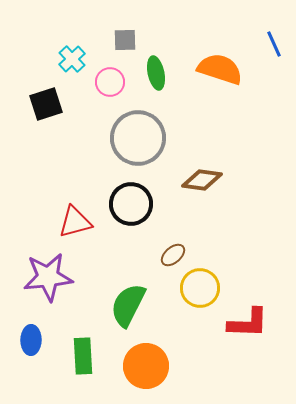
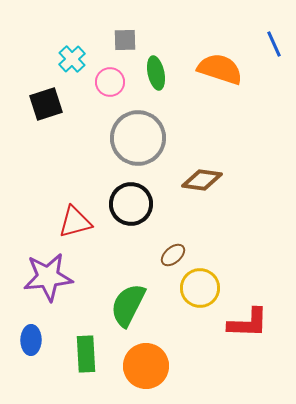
green rectangle: moved 3 px right, 2 px up
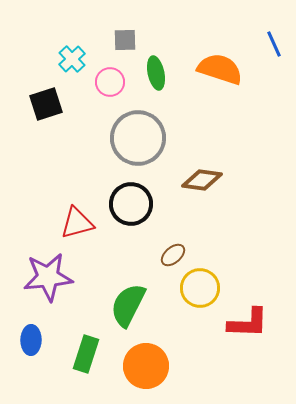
red triangle: moved 2 px right, 1 px down
green rectangle: rotated 21 degrees clockwise
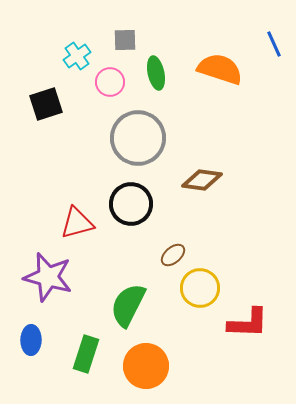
cyan cross: moved 5 px right, 3 px up; rotated 8 degrees clockwise
purple star: rotated 21 degrees clockwise
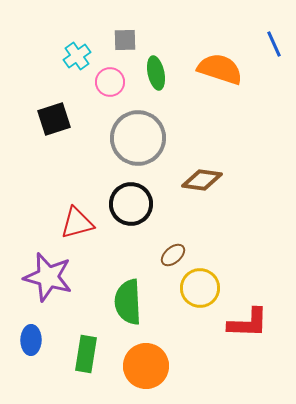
black square: moved 8 px right, 15 px down
green semicircle: moved 3 px up; rotated 30 degrees counterclockwise
green rectangle: rotated 9 degrees counterclockwise
